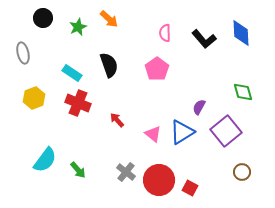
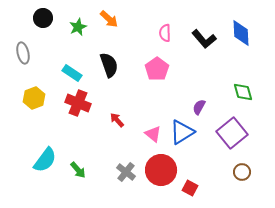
purple square: moved 6 px right, 2 px down
red circle: moved 2 px right, 10 px up
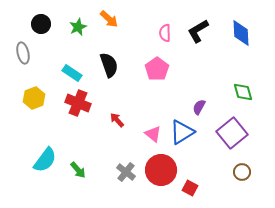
black circle: moved 2 px left, 6 px down
black L-shape: moved 6 px left, 8 px up; rotated 100 degrees clockwise
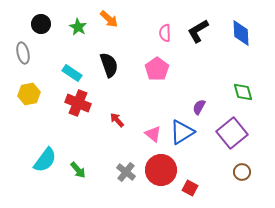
green star: rotated 18 degrees counterclockwise
yellow hexagon: moved 5 px left, 4 px up; rotated 10 degrees clockwise
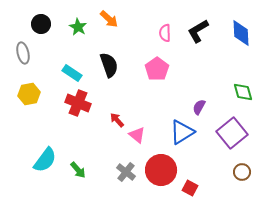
pink triangle: moved 16 px left, 1 px down
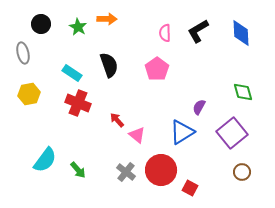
orange arrow: moved 2 px left; rotated 42 degrees counterclockwise
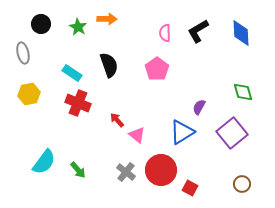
cyan semicircle: moved 1 px left, 2 px down
brown circle: moved 12 px down
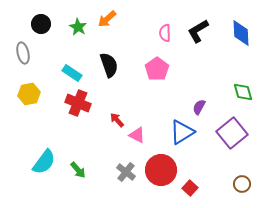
orange arrow: rotated 138 degrees clockwise
pink triangle: rotated 12 degrees counterclockwise
red square: rotated 14 degrees clockwise
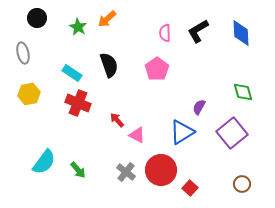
black circle: moved 4 px left, 6 px up
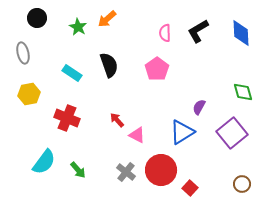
red cross: moved 11 px left, 15 px down
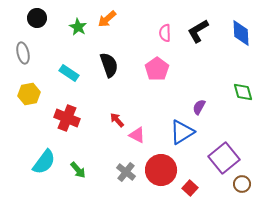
cyan rectangle: moved 3 px left
purple square: moved 8 px left, 25 px down
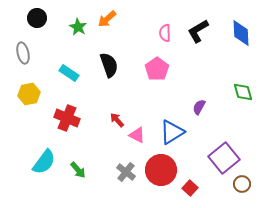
blue triangle: moved 10 px left
